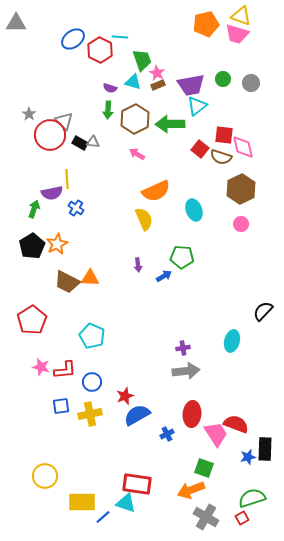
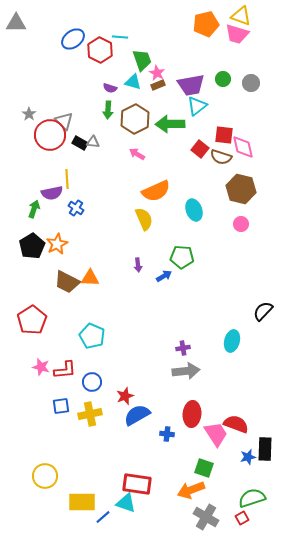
brown hexagon at (241, 189): rotated 20 degrees counterclockwise
blue cross at (167, 434): rotated 32 degrees clockwise
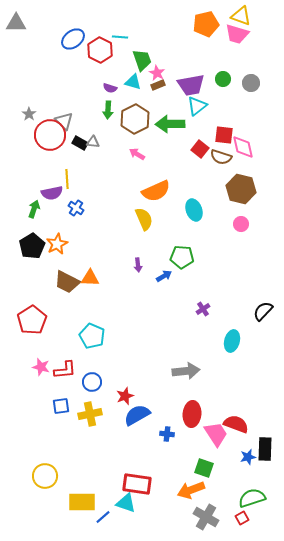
purple cross at (183, 348): moved 20 px right, 39 px up; rotated 24 degrees counterclockwise
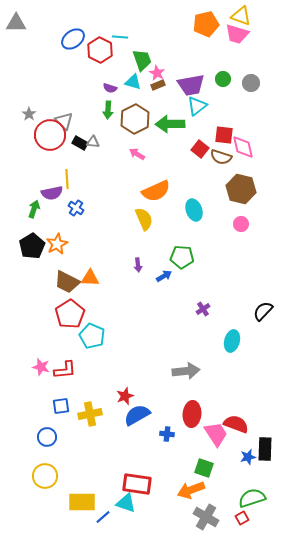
red pentagon at (32, 320): moved 38 px right, 6 px up
blue circle at (92, 382): moved 45 px left, 55 px down
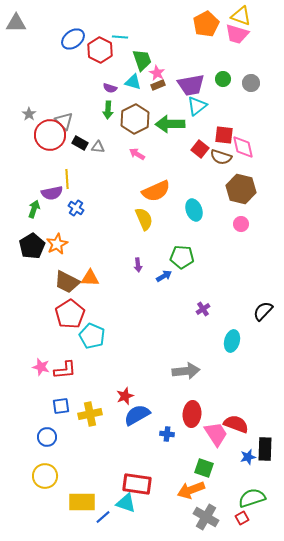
orange pentagon at (206, 24): rotated 15 degrees counterclockwise
gray triangle at (93, 142): moved 5 px right, 5 px down
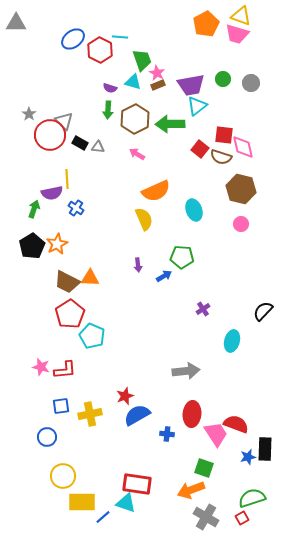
yellow circle at (45, 476): moved 18 px right
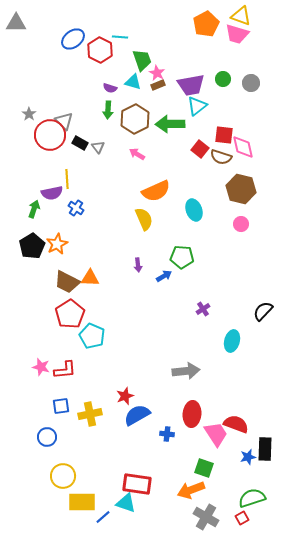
gray triangle at (98, 147): rotated 48 degrees clockwise
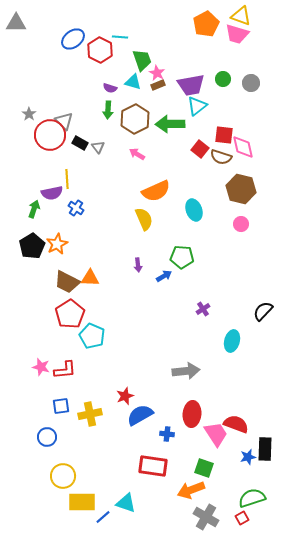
blue semicircle at (137, 415): moved 3 px right
red rectangle at (137, 484): moved 16 px right, 18 px up
